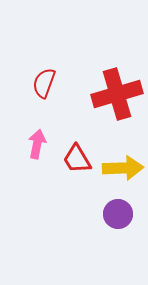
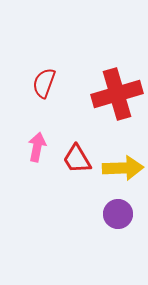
pink arrow: moved 3 px down
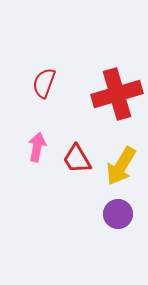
yellow arrow: moved 2 px left, 2 px up; rotated 123 degrees clockwise
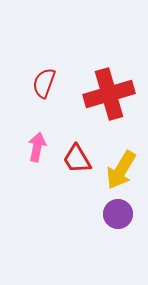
red cross: moved 8 px left
yellow arrow: moved 4 px down
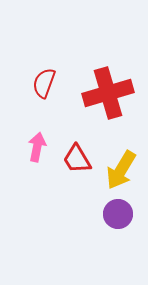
red cross: moved 1 px left, 1 px up
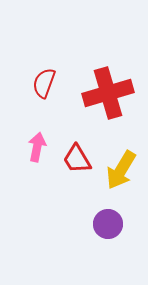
purple circle: moved 10 px left, 10 px down
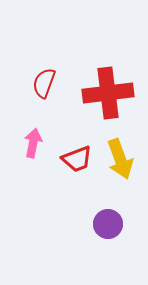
red cross: rotated 9 degrees clockwise
pink arrow: moved 4 px left, 4 px up
red trapezoid: rotated 80 degrees counterclockwise
yellow arrow: moved 1 px left, 11 px up; rotated 51 degrees counterclockwise
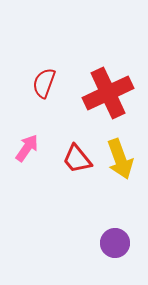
red cross: rotated 18 degrees counterclockwise
pink arrow: moved 6 px left, 5 px down; rotated 24 degrees clockwise
red trapezoid: rotated 72 degrees clockwise
purple circle: moved 7 px right, 19 px down
